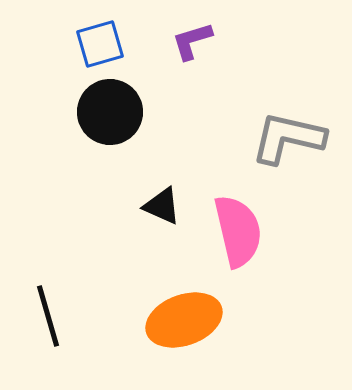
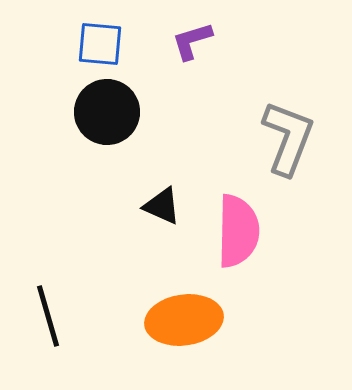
blue square: rotated 21 degrees clockwise
black circle: moved 3 px left
gray L-shape: rotated 98 degrees clockwise
pink semicircle: rotated 14 degrees clockwise
orange ellipse: rotated 12 degrees clockwise
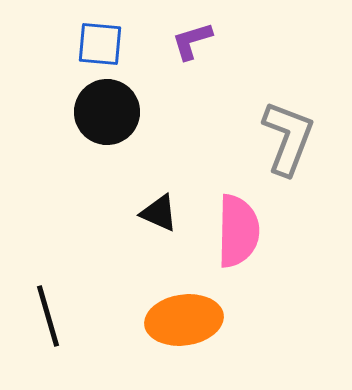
black triangle: moved 3 px left, 7 px down
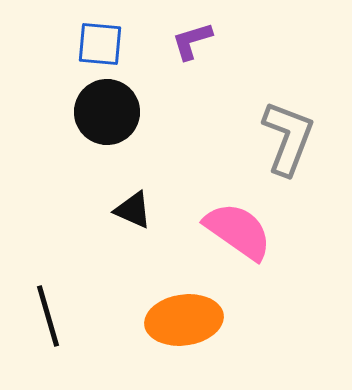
black triangle: moved 26 px left, 3 px up
pink semicircle: rotated 56 degrees counterclockwise
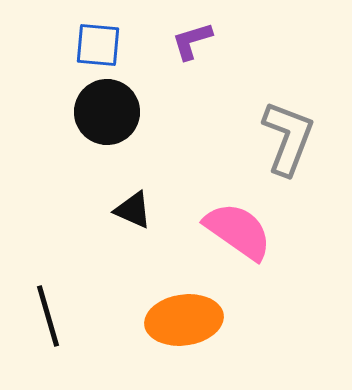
blue square: moved 2 px left, 1 px down
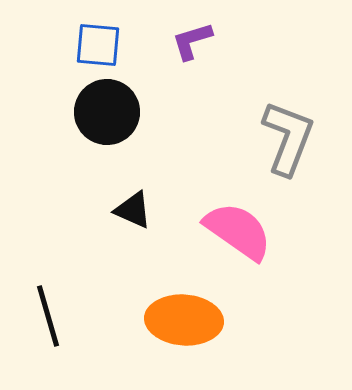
orange ellipse: rotated 12 degrees clockwise
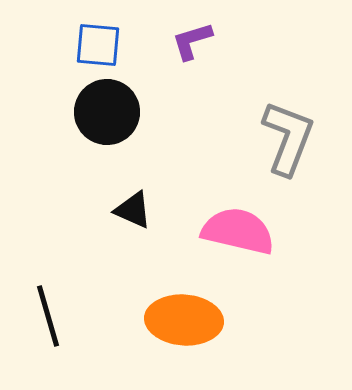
pink semicircle: rotated 22 degrees counterclockwise
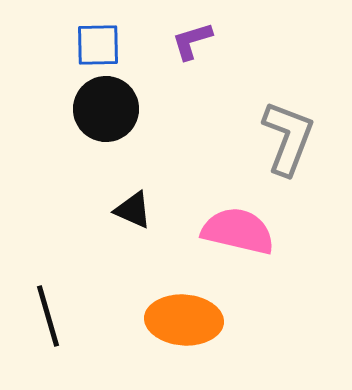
blue square: rotated 6 degrees counterclockwise
black circle: moved 1 px left, 3 px up
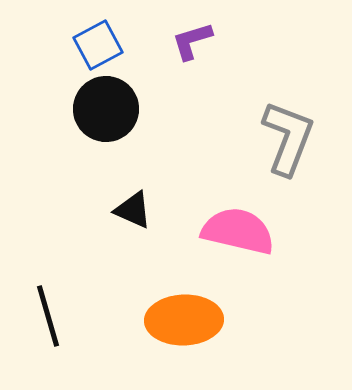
blue square: rotated 27 degrees counterclockwise
orange ellipse: rotated 6 degrees counterclockwise
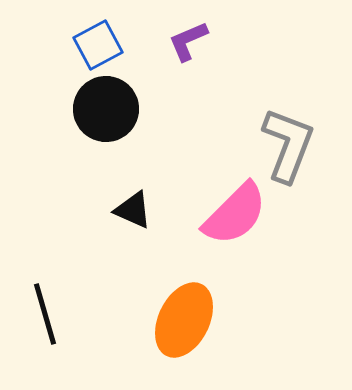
purple L-shape: moved 4 px left; rotated 6 degrees counterclockwise
gray L-shape: moved 7 px down
pink semicircle: moved 3 px left, 17 px up; rotated 122 degrees clockwise
black line: moved 3 px left, 2 px up
orange ellipse: rotated 62 degrees counterclockwise
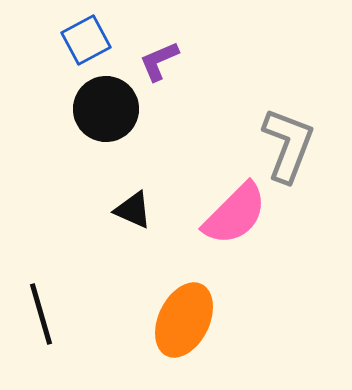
purple L-shape: moved 29 px left, 20 px down
blue square: moved 12 px left, 5 px up
black line: moved 4 px left
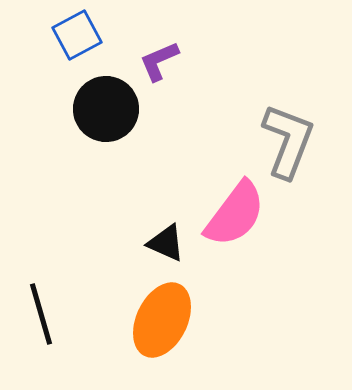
blue square: moved 9 px left, 5 px up
gray L-shape: moved 4 px up
black triangle: moved 33 px right, 33 px down
pink semicircle: rotated 8 degrees counterclockwise
orange ellipse: moved 22 px left
